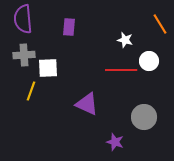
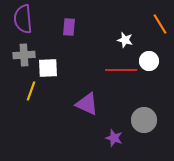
gray circle: moved 3 px down
purple star: moved 1 px left, 4 px up
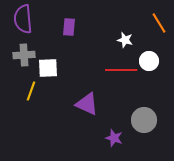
orange line: moved 1 px left, 1 px up
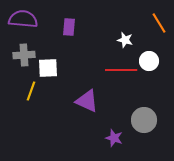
purple semicircle: rotated 100 degrees clockwise
purple triangle: moved 3 px up
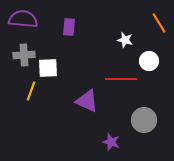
red line: moved 9 px down
purple star: moved 3 px left, 4 px down
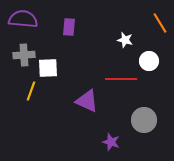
orange line: moved 1 px right
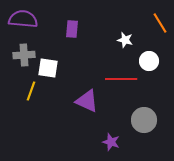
purple rectangle: moved 3 px right, 2 px down
white square: rotated 10 degrees clockwise
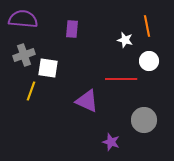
orange line: moved 13 px left, 3 px down; rotated 20 degrees clockwise
gray cross: rotated 15 degrees counterclockwise
